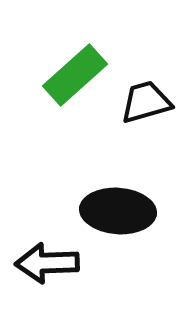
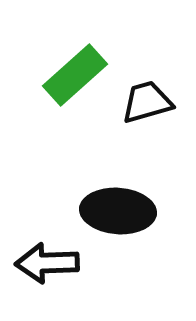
black trapezoid: moved 1 px right
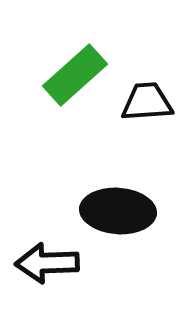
black trapezoid: rotated 12 degrees clockwise
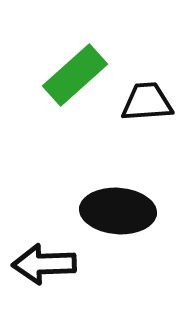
black arrow: moved 3 px left, 1 px down
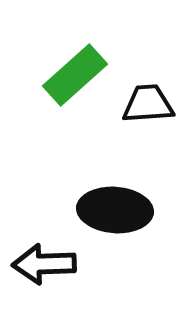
black trapezoid: moved 1 px right, 2 px down
black ellipse: moved 3 px left, 1 px up
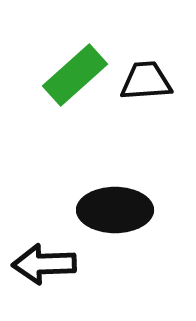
black trapezoid: moved 2 px left, 23 px up
black ellipse: rotated 4 degrees counterclockwise
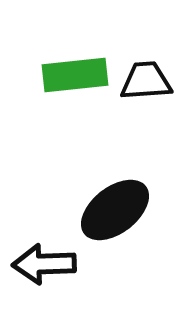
green rectangle: rotated 36 degrees clockwise
black ellipse: rotated 38 degrees counterclockwise
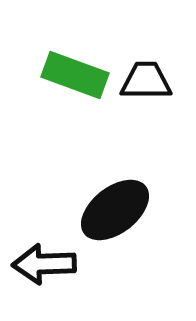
green rectangle: rotated 26 degrees clockwise
black trapezoid: rotated 4 degrees clockwise
